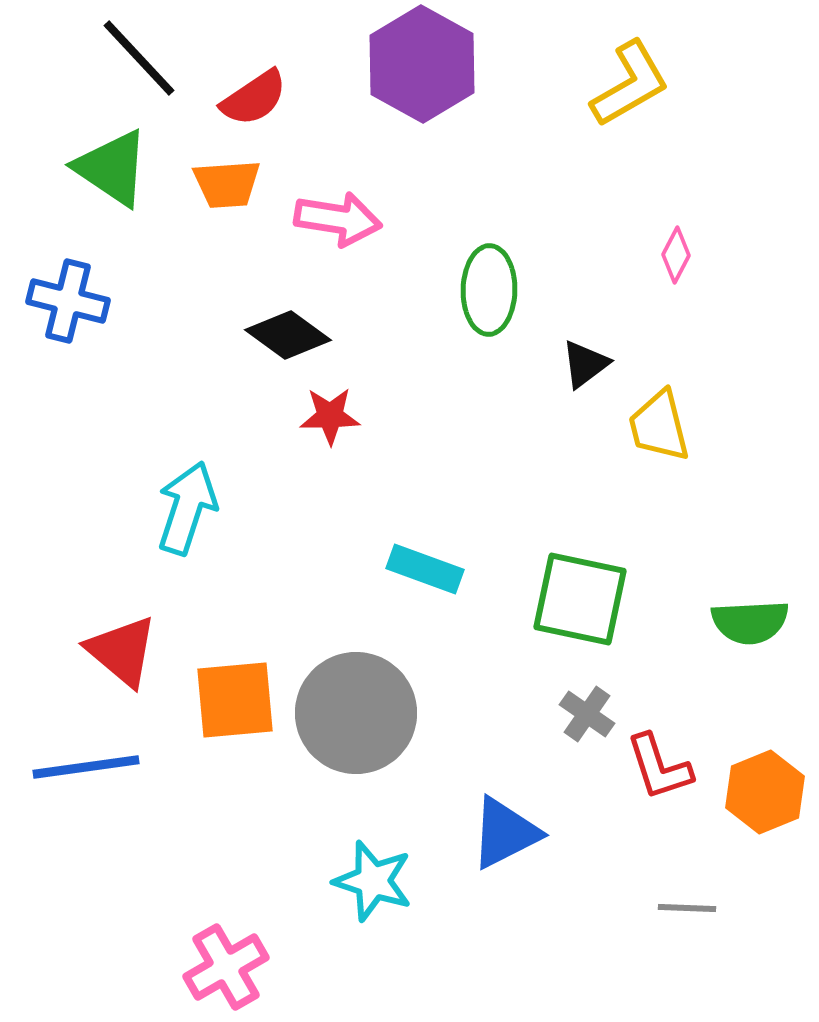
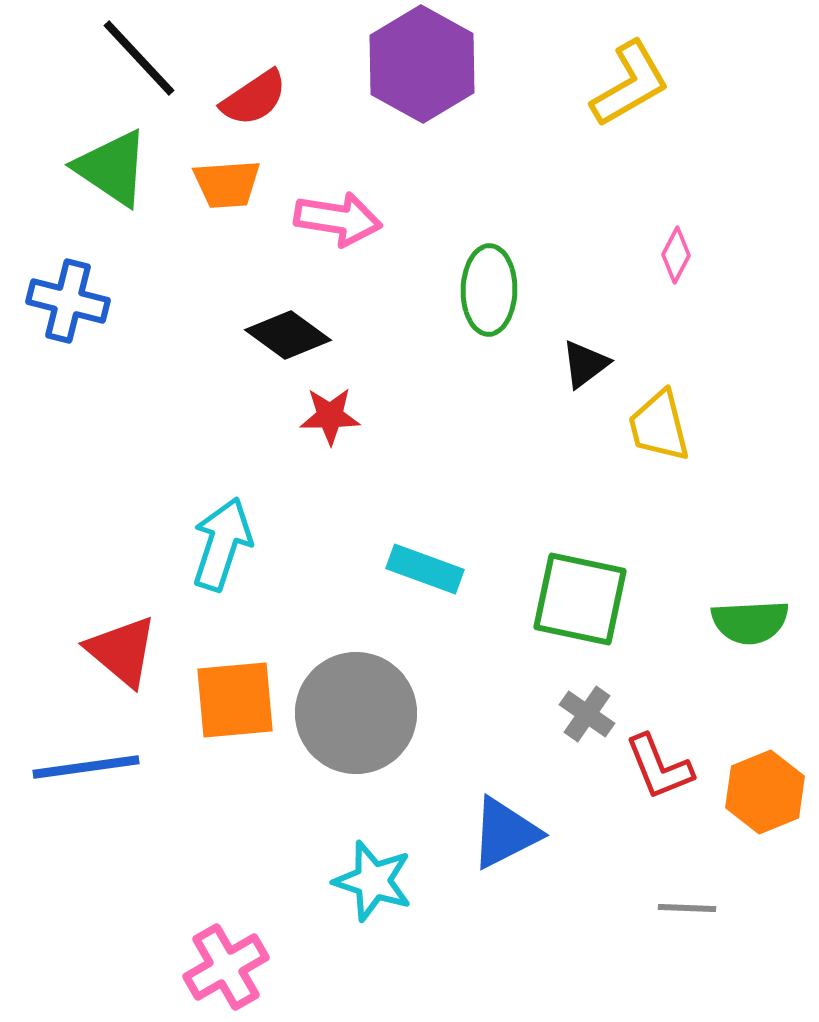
cyan arrow: moved 35 px right, 36 px down
red L-shape: rotated 4 degrees counterclockwise
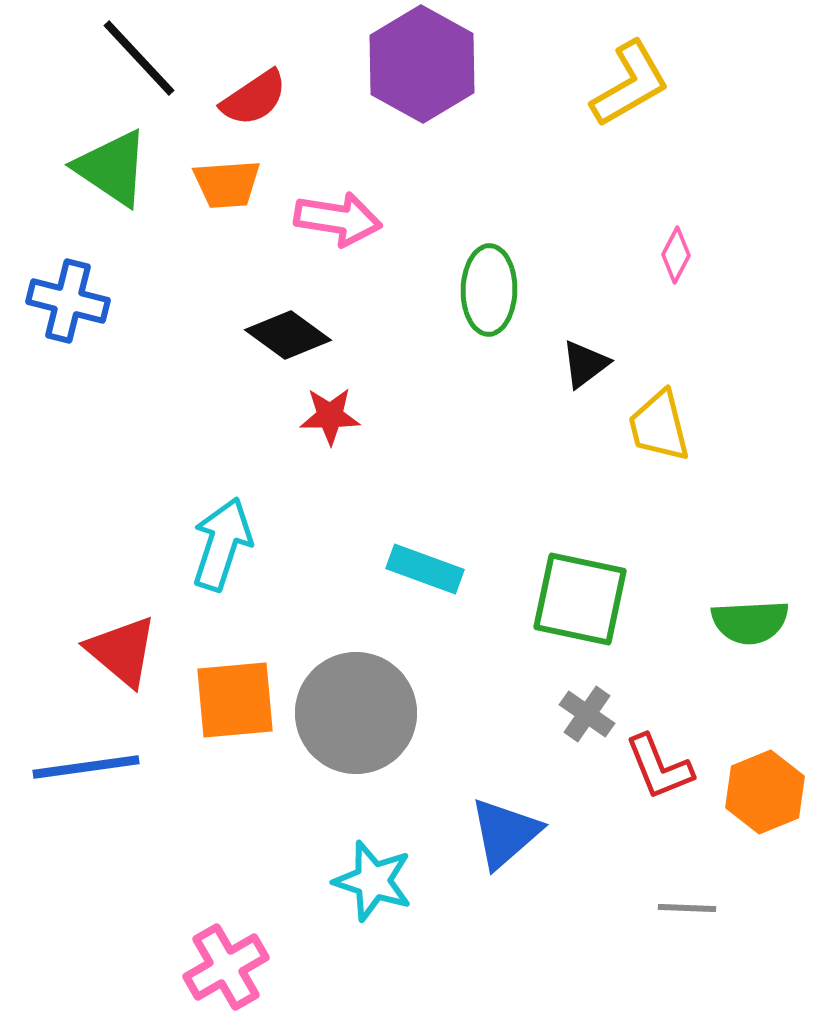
blue triangle: rotated 14 degrees counterclockwise
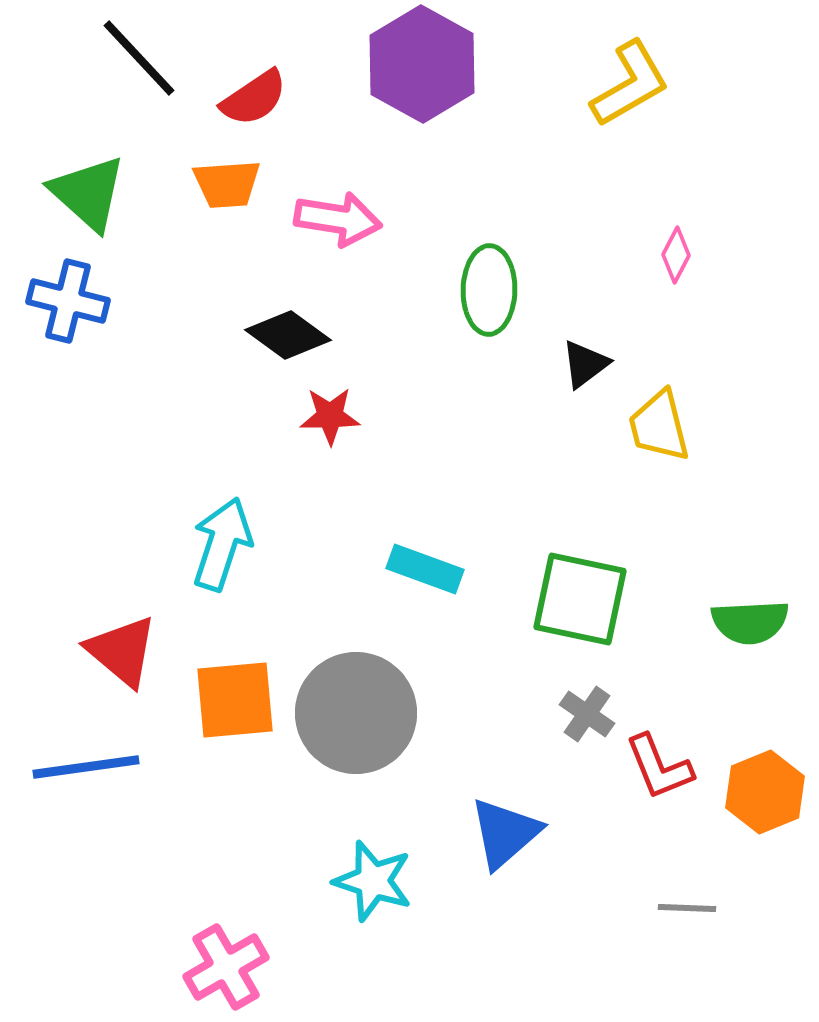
green triangle: moved 24 px left, 25 px down; rotated 8 degrees clockwise
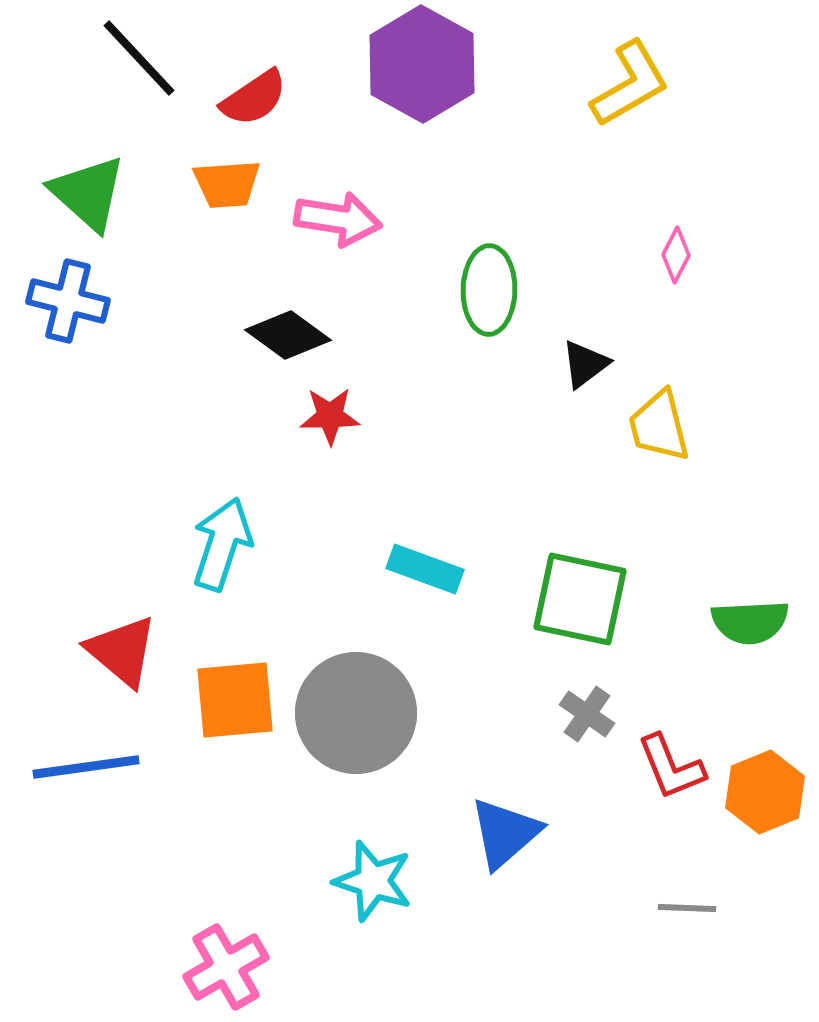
red L-shape: moved 12 px right
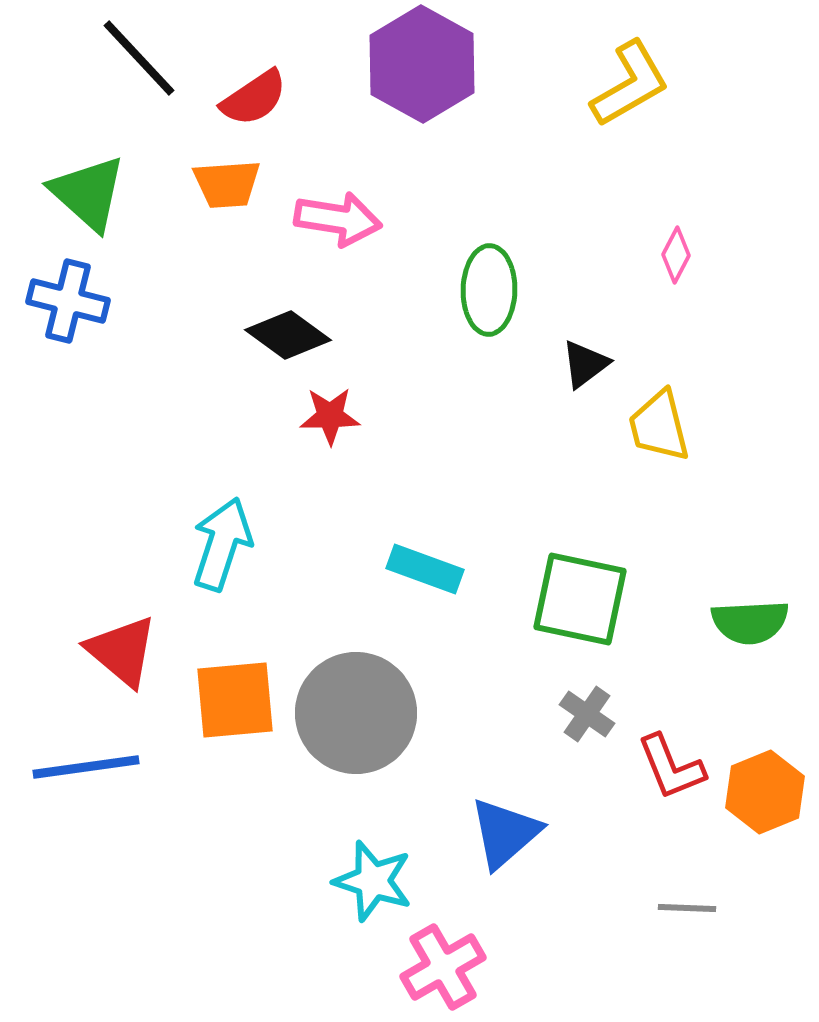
pink cross: moved 217 px right
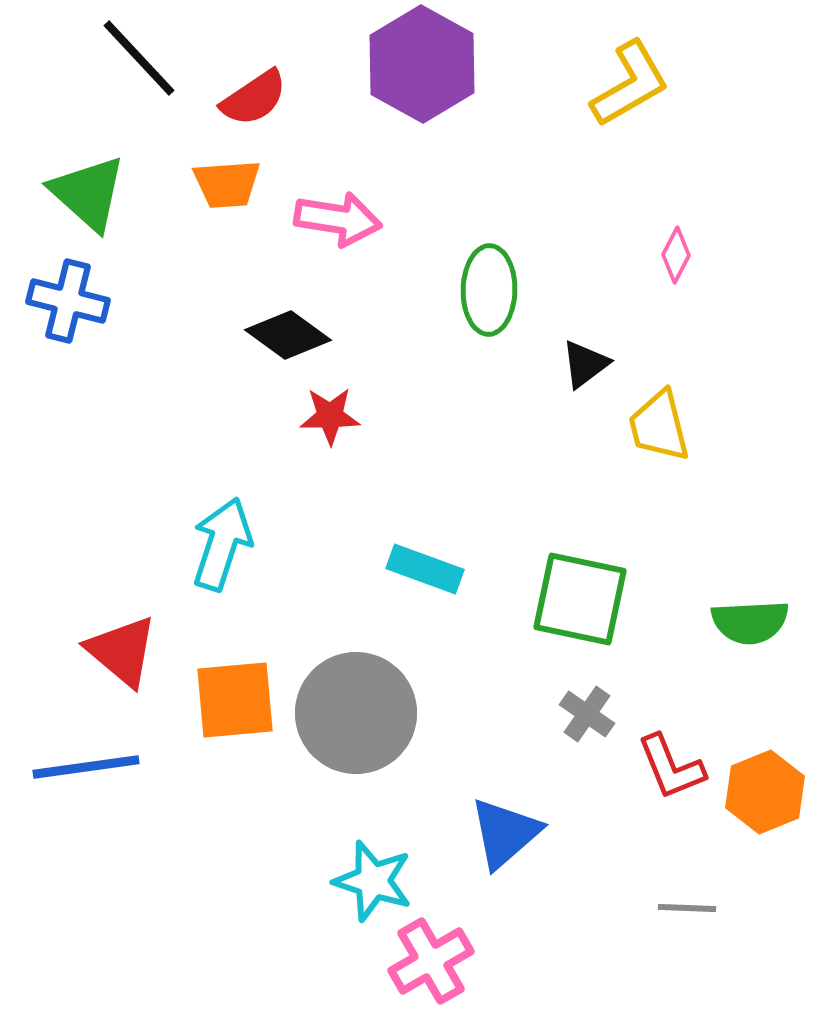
pink cross: moved 12 px left, 6 px up
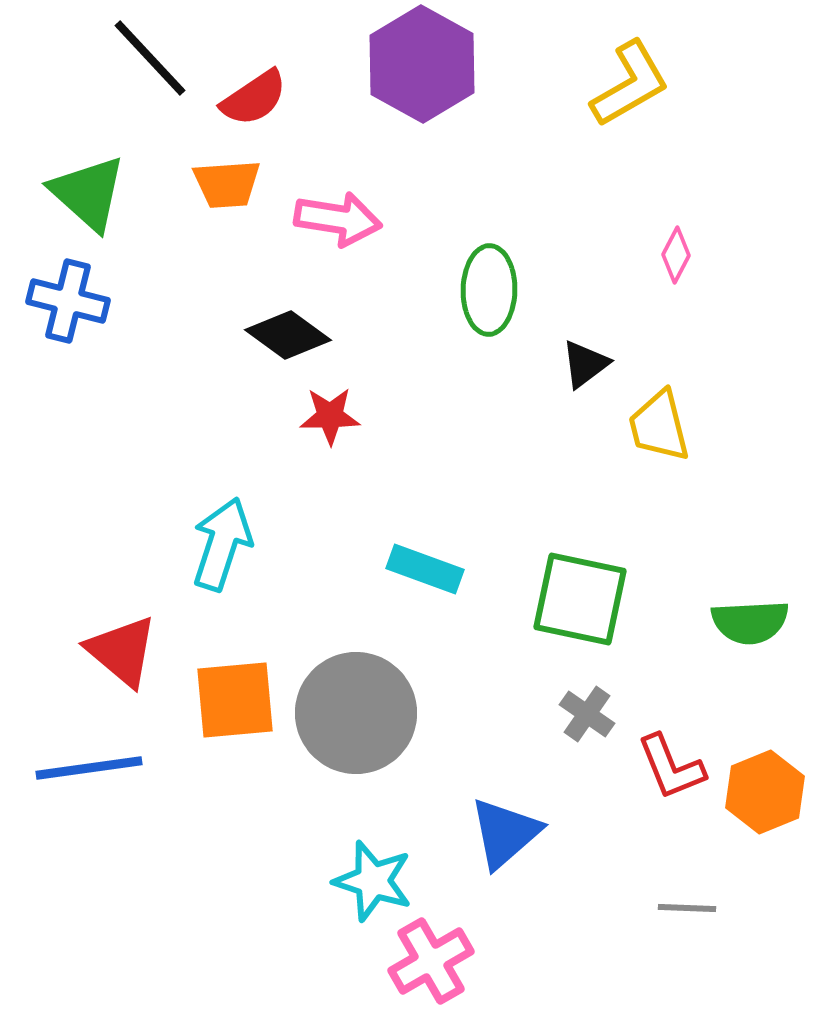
black line: moved 11 px right
blue line: moved 3 px right, 1 px down
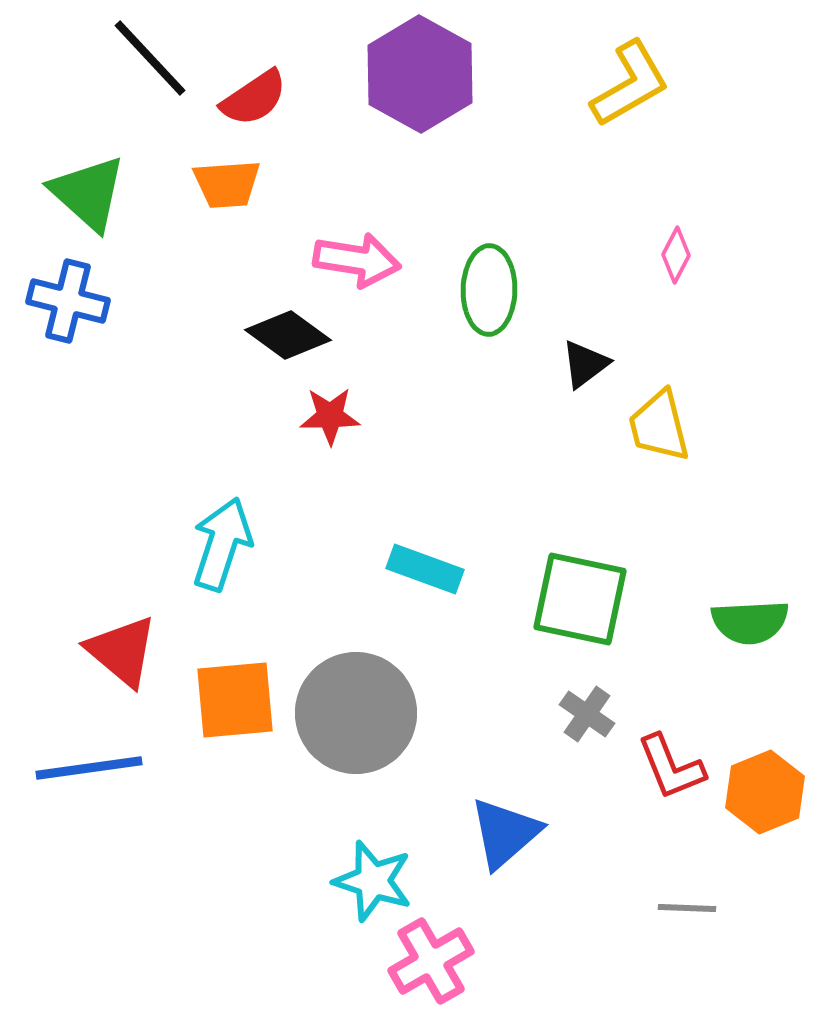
purple hexagon: moved 2 px left, 10 px down
pink arrow: moved 19 px right, 41 px down
